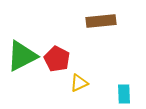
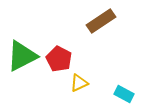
brown rectangle: rotated 28 degrees counterclockwise
red pentagon: moved 2 px right
cyan rectangle: rotated 60 degrees counterclockwise
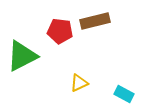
brown rectangle: moved 6 px left; rotated 20 degrees clockwise
red pentagon: moved 1 px right, 28 px up; rotated 20 degrees counterclockwise
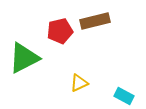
red pentagon: rotated 20 degrees counterclockwise
green triangle: moved 2 px right, 2 px down
cyan rectangle: moved 2 px down
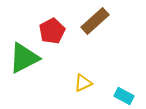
brown rectangle: rotated 28 degrees counterclockwise
red pentagon: moved 8 px left; rotated 15 degrees counterclockwise
yellow triangle: moved 4 px right
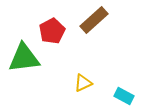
brown rectangle: moved 1 px left, 1 px up
green triangle: rotated 20 degrees clockwise
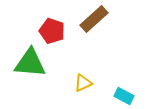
brown rectangle: moved 1 px up
red pentagon: rotated 25 degrees counterclockwise
green triangle: moved 6 px right, 5 px down; rotated 12 degrees clockwise
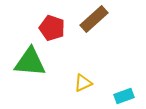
red pentagon: moved 3 px up
green triangle: moved 1 px up
cyan rectangle: rotated 48 degrees counterclockwise
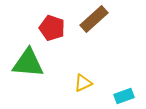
green triangle: moved 2 px left, 1 px down
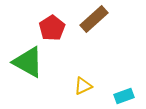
red pentagon: rotated 20 degrees clockwise
green triangle: moved 1 px up; rotated 24 degrees clockwise
yellow triangle: moved 3 px down
